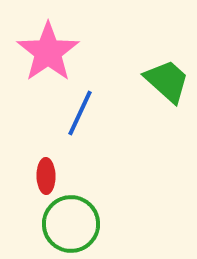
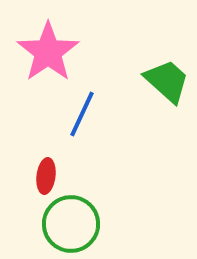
blue line: moved 2 px right, 1 px down
red ellipse: rotated 8 degrees clockwise
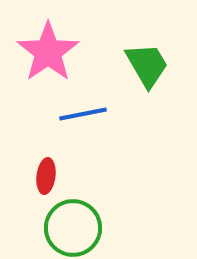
green trapezoid: moved 20 px left, 16 px up; rotated 18 degrees clockwise
blue line: moved 1 px right; rotated 54 degrees clockwise
green circle: moved 2 px right, 4 px down
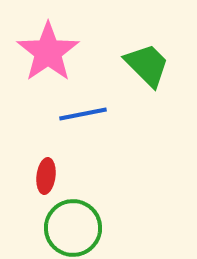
green trapezoid: rotated 15 degrees counterclockwise
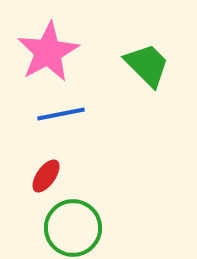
pink star: rotated 6 degrees clockwise
blue line: moved 22 px left
red ellipse: rotated 28 degrees clockwise
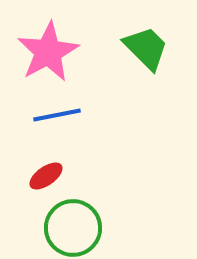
green trapezoid: moved 1 px left, 17 px up
blue line: moved 4 px left, 1 px down
red ellipse: rotated 20 degrees clockwise
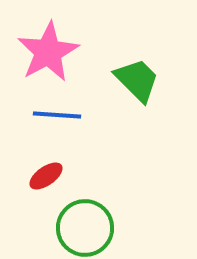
green trapezoid: moved 9 px left, 32 px down
blue line: rotated 15 degrees clockwise
green circle: moved 12 px right
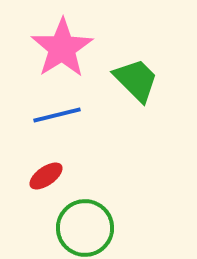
pink star: moved 14 px right, 4 px up; rotated 4 degrees counterclockwise
green trapezoid: moved 1 px left
blue line: rotated 18 degrees counterclockwise
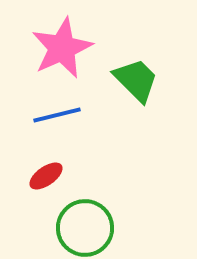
pink star: rotated 8 degrees clockwise
